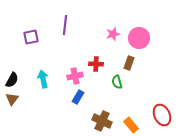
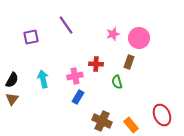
purple line: moved 1 px right; rotated 42 degrees counterclockwise
brown rectangle: moved 1 px up
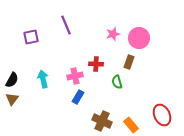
purple line: rotated 12 degrees clockwise
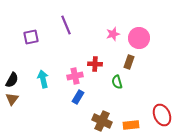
red cross: moved 1 px left
orange rectangle: rotated 56 degrees counterclockwise
